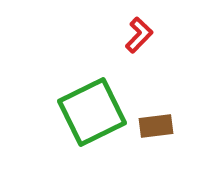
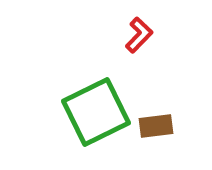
green square: moved 4 px right
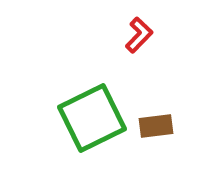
green square: moved 4 px left, 6 px down
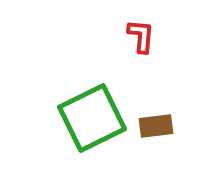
red L-shape: moved 2 px right, 1 px down; rotated 39 degrees counterclockwise
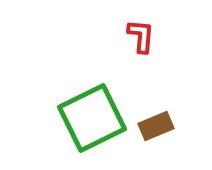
brown rectangle: rotated 16 degrees counterclockwise
